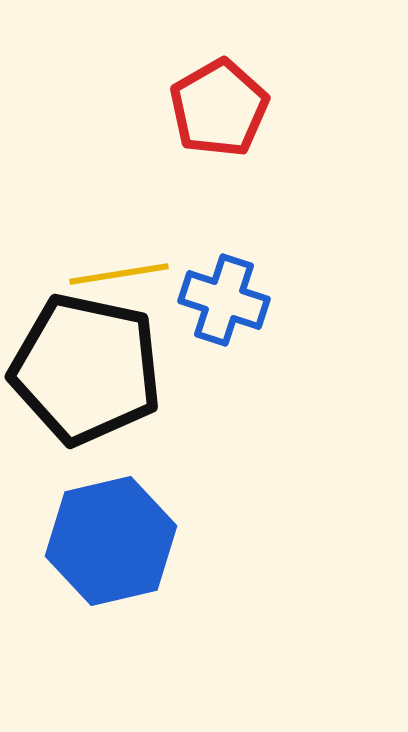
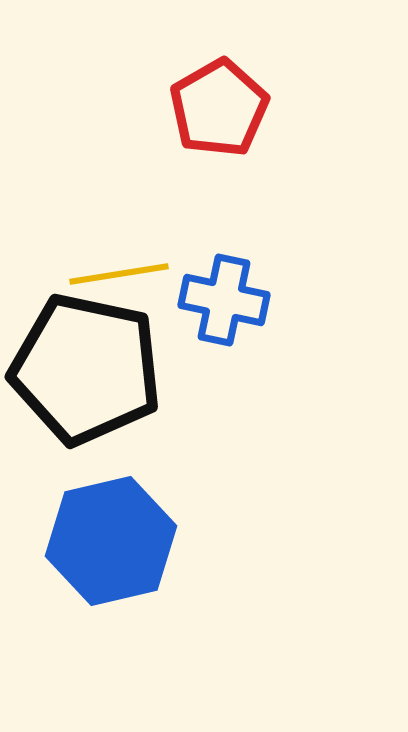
blue cross: rotated 6 degrees counterclockwise
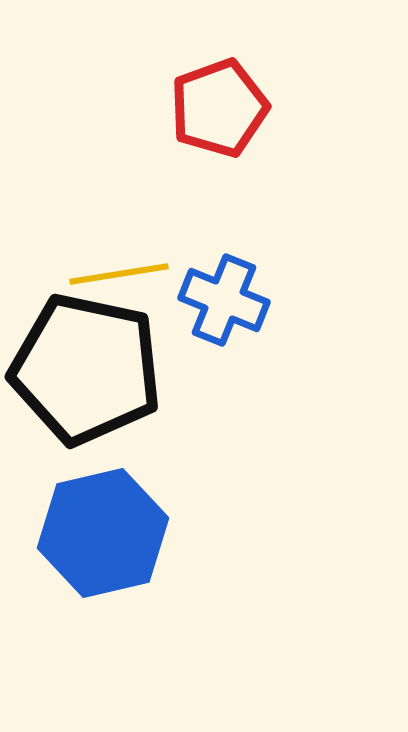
red pentagon: rotated 10 degrees clockwise
blue cross: rotated 10 degrees clockwise
blue hexagon: moved 8 px left, 8 px up
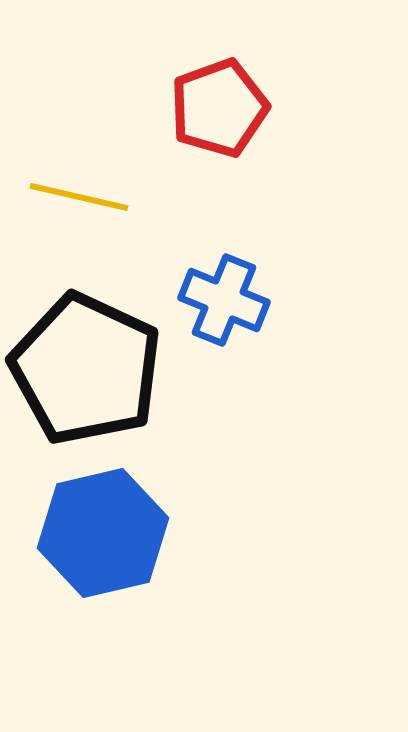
yellow line: moved 40 px left, 77 px up; rotated 22 degrees clockwise
black pentagon: rotated 13 degrees clockwise
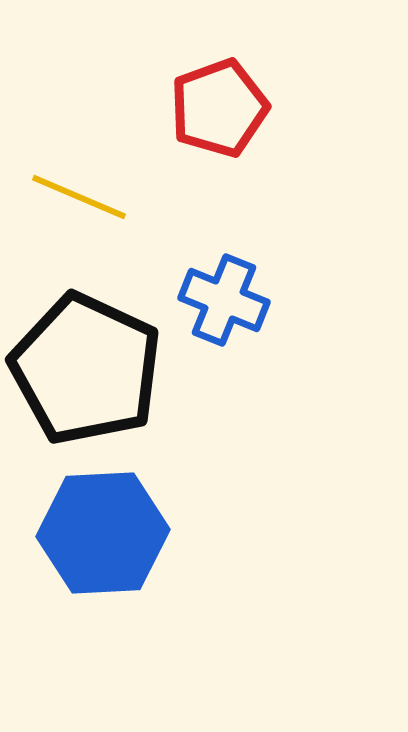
yellow line: rotated 10 degrees clockwise
blue hexagon: rotated 10 degrees clockwise
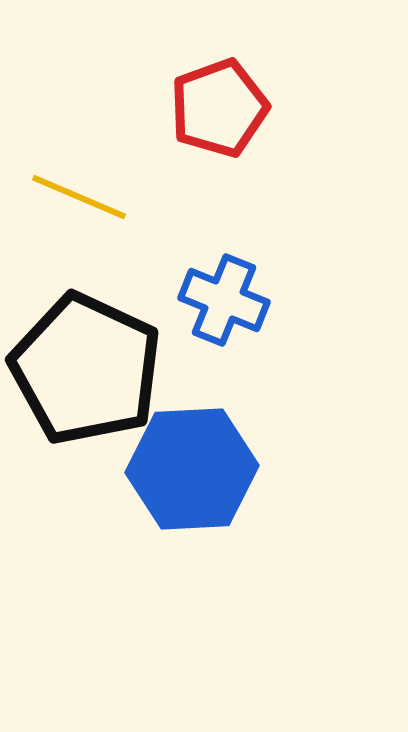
blue hexagon: moved 89 px right, 64 px up
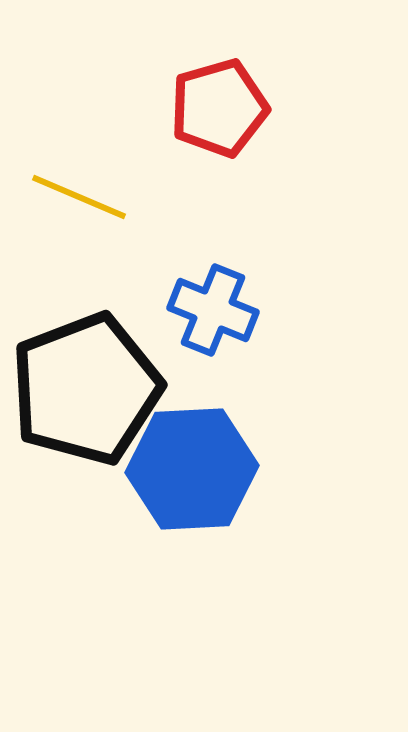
red pentagon: rotated 4 degrees clockwise
blue cross: moved 11 px left, 10 px down
black pentagon: moved 20 px down; rotated 26 degrees clockwise
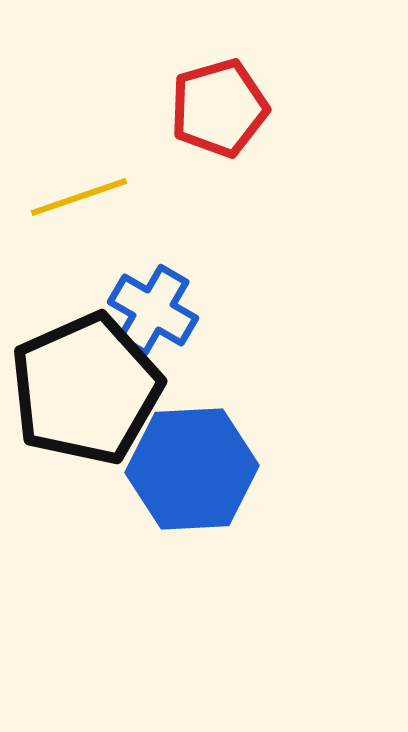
yellow line: rotated 42 degrees counterclockwise
blue cross: moved 60 px left; rotated 8 degrees clockwise
black pentagon: rotated 3 degrees counterclockwise
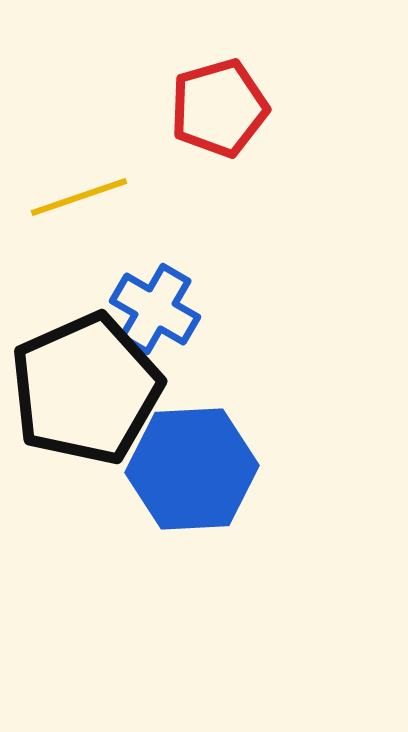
blue cross: moved 2 px right, 1 px up
